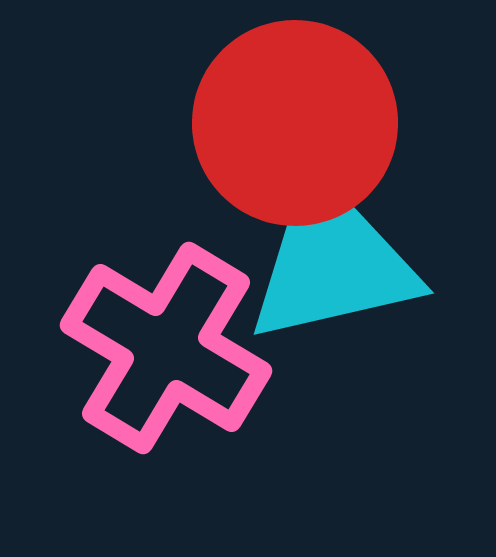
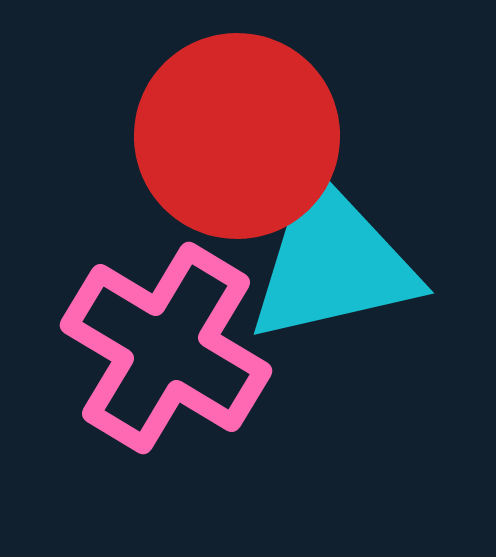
red circle: moved 58 px left, 13 px down
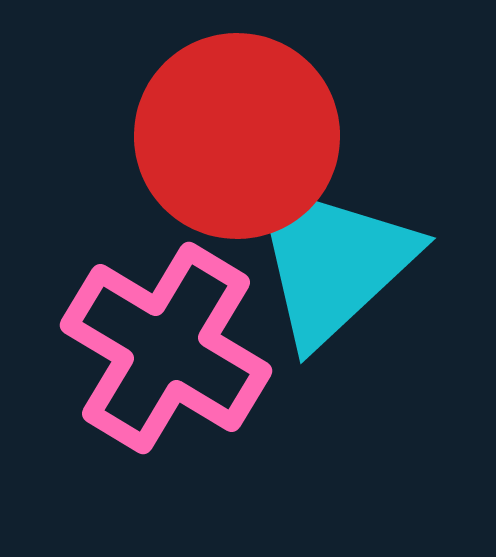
cyan triangle: rotated 30 degrees counterclockwise
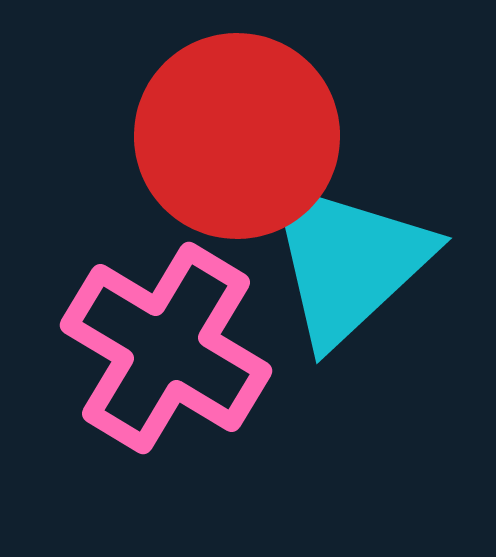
cyan triangle: moved 16 px right
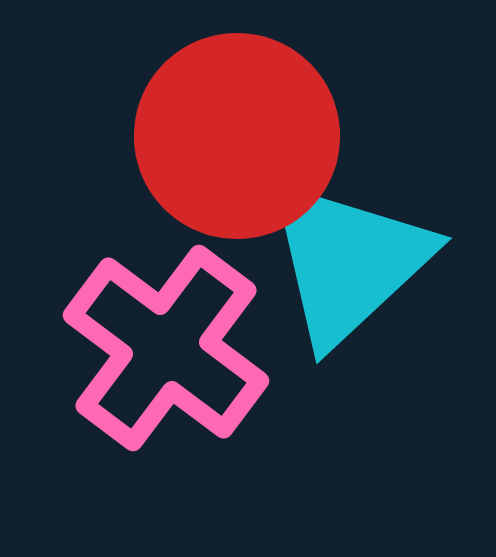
pink cross: rotated 6 degrees clockwise
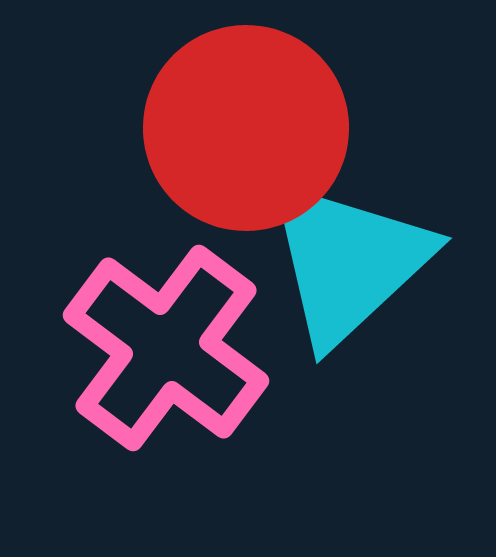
red circle: moved 9 px right, 8 px up
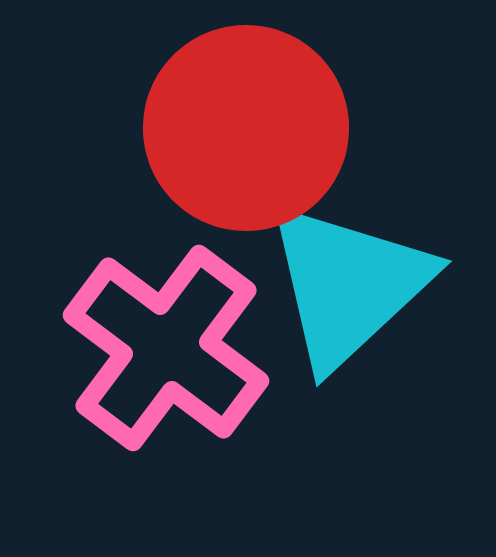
cyan triangle: moved 23 px down
